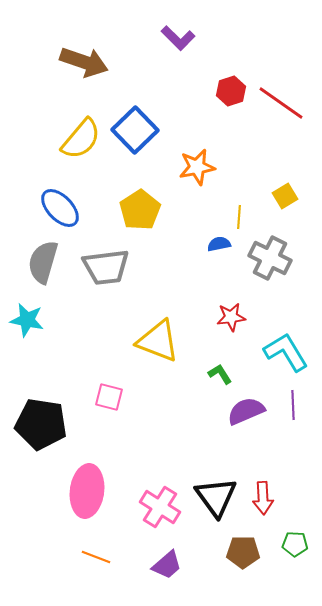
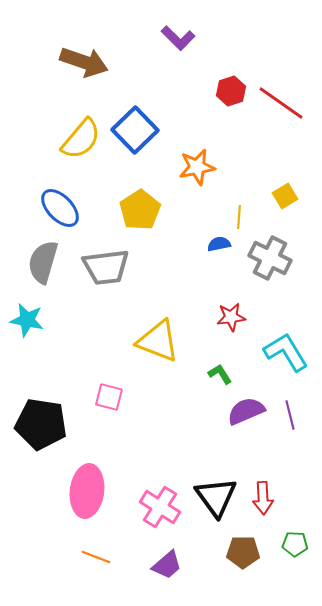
purple line: moved 3 px left, 10 px down; rotated 12 degrees counterclockwise
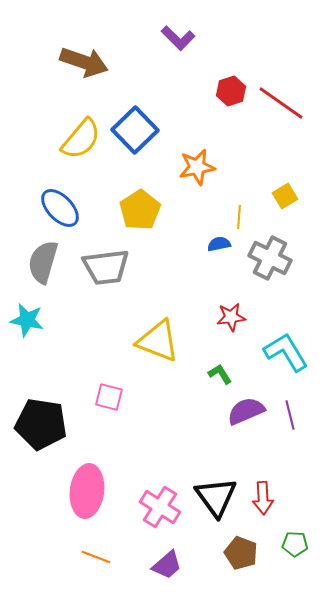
brown pentagon: moved 2 px left, 1 px down; rotated 20 degrees clockwise
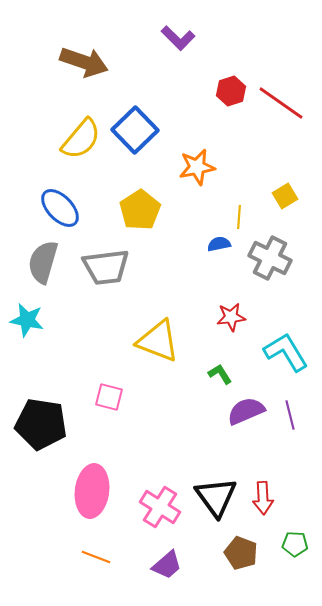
pink ellipse: moved 5 px right
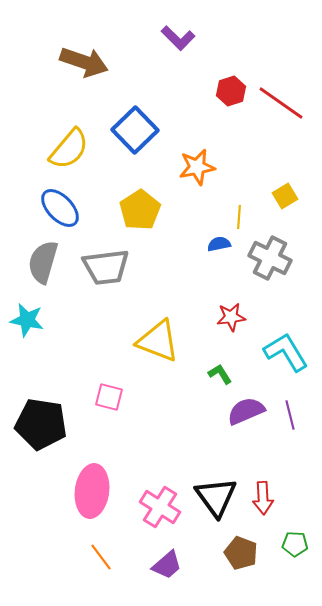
yellow semicircle: moved 12 px left, 10 px down
orange line: moved 5 px right; rotated 32 degrees clockwise
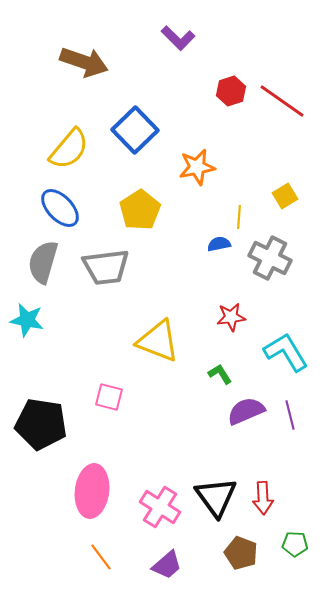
red line: moved 1 px right, 2 px up
